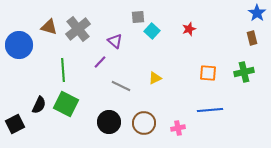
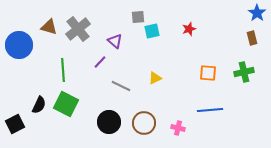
cyan square: rotated 35 degrees clockwise
pink cross: rotated 24 degrees clockwise
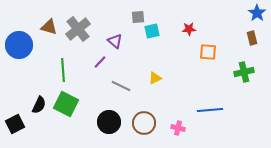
red star: rotated 16 degrees clockwise
orange square: moved 21 px up
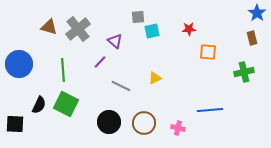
blue circle: moved 19 px down
black square: rotated 30 degrees clockwise
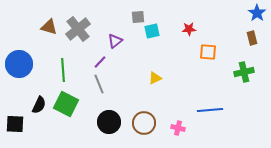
purple triangle: rotated 42 degrees clockwise
gray line: moved 22 px left, 2 px up; rotated 42 degrees clockwise
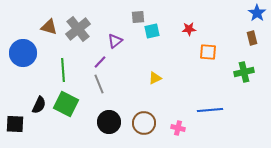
blue circle: moved 4 px right, 11 px up
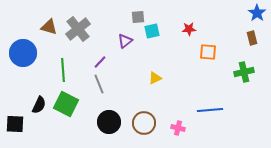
purple triangle: moved 10 px right
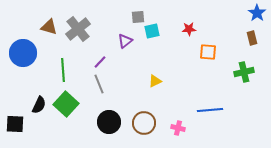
yellow triangle: moved 3 px down
green square: rotated 15 degrees clockwise
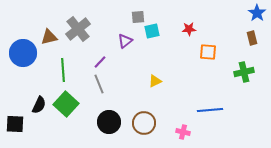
brown triangle: moved 10 px down; rotated 30 degrees counterclockwise
pink cross: moved 5 px right, 4 px down
